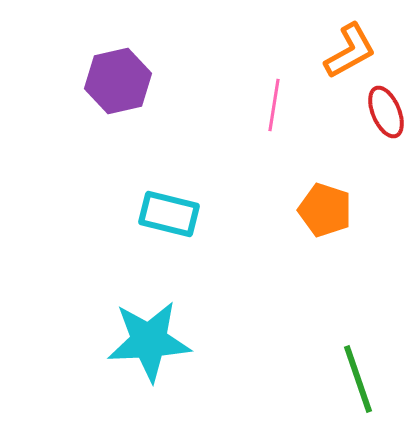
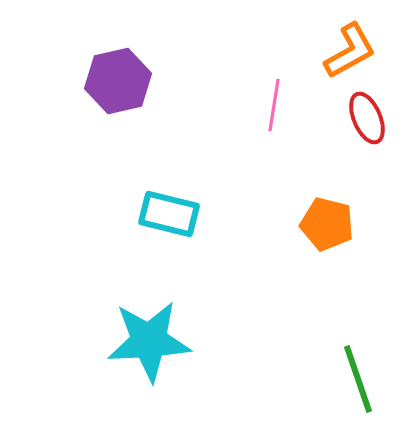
red ellipse: moved 19 px left, 6 px down
orange pentagon: moved 2 px right, 14 px down; rotated 4 degrees counterclockwise
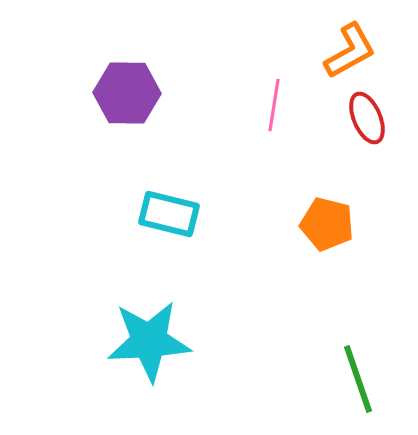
purple hexagon: moved 9 px right, 12 px down; rotated 14 degrees clockwise
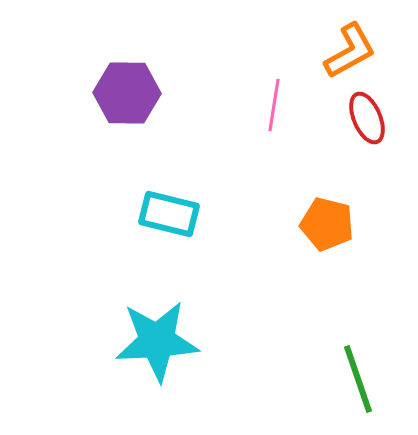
cyan star: moved 8 px right
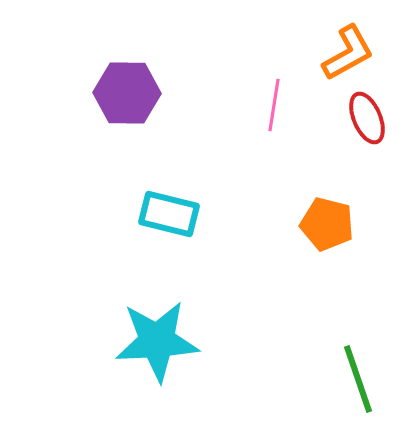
orange L-shape: moved 2 px left, 2 px down
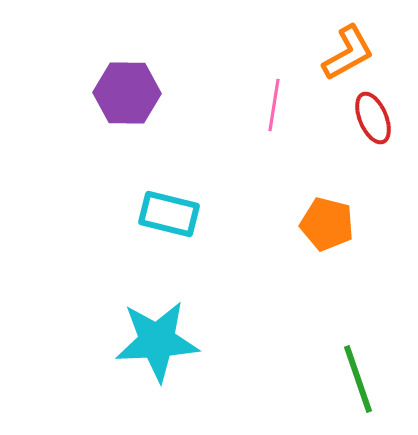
red ellipse: moved 6 px right
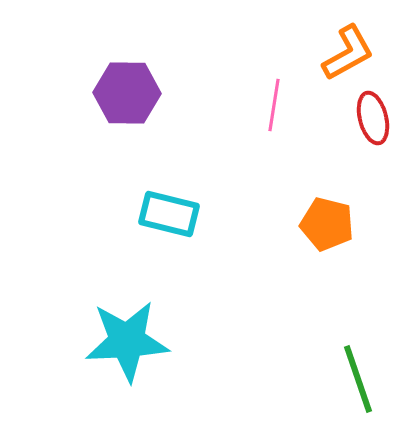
red ellipse: rotated 9 degrees clockwise
cyan star: moved 30 px left
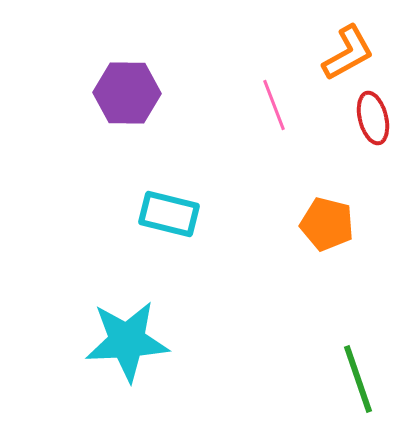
pink line: rotated 30 degrees counterclockwise
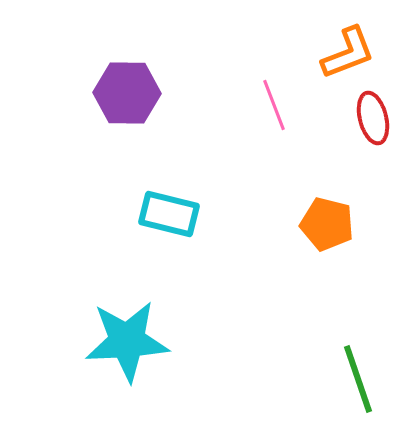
orange L-shape: rotated 8 degrees clockwise
